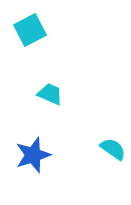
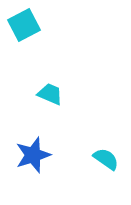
cyan square: moved 6 px left, 5 px up
cyan semicircle: moved 7 px left, 10 px down
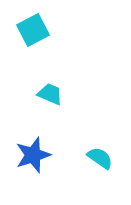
cyan square: moved 9 px right, 5 px down
cyan semicircle: moved 6 px left, 1 px up
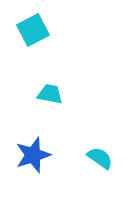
cyan trapezoid: rotated 12 degrees counterclockwise
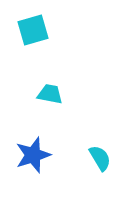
cyan square: rotated 12 degrees clockwise
cyan semicircle: rotated 24 degrees clockwise
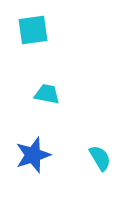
cyan square: rotated 8 degrees clockwise
cyan trapezoid: moved 3 px left
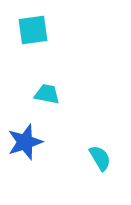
blue star: moved 8 px left, 13 px up
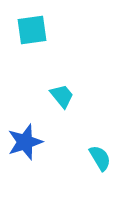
cyan square: moved 1 px left
cyan trapezoid: moved 15 px right, 2 px down; rotated 40 degrees clockwise
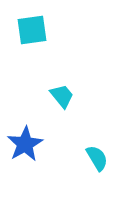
blue star: moved 2 px down; rotated 12 degrees counterclockwise
cyan semicircle: moved 3 px left
